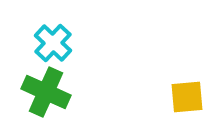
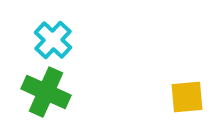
cyan cross: moved 3 px up
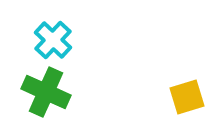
yellow square: rotated 12 degrees counterclockwise
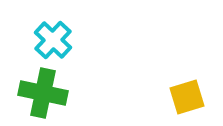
green cross: moved 3 px left, 1 px down; rotated 12 degrees counterclockwise
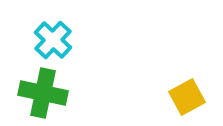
yellow square: rotated 12 degrees counterclockwise
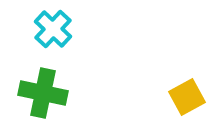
cyan cross: moved 11 px up
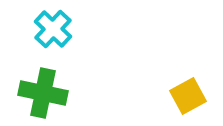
yellow square: moved 1 px right, 1 px up
